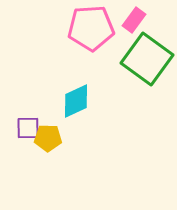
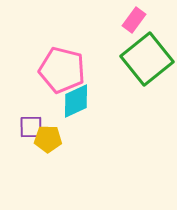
pink pentagon: moved 29 px left, 42 px down; rotated 18 degrees clockwise
green square: rotated 15 degrees clockwise
purple square: moved 3 px right, 1 px up
yellow pentagon: moved 1 px down
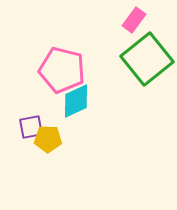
purple square: rotated 10 degrees counterclockwise
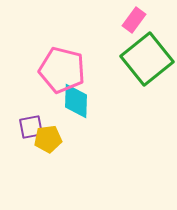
cyan diamond: rotated 63 degrees counterclockwise
yellow pentagon: rotated 8 degrees counterclockwise
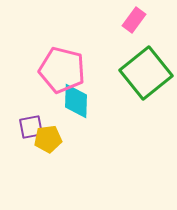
green square: moved 1 px left, 14 px down
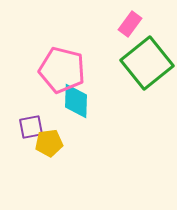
pink rectangle: moved 4 px left, 4 px down
green square: moved 1 px right, 10 px up
yellow pentagon: moved 1 px right, 4 px down
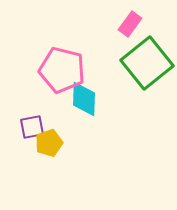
cyan diamond: moved 8 px right, 2 px up
purple square: moved 1 px right
yellow pentagon: rotated 12 degrees counterclockwise
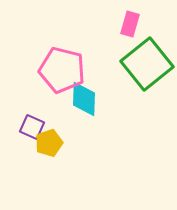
pink rectangle: rotated 20 degrees counterclockwise
green square: moved 1 px down
purple square: rotated 35 degrees clockwise
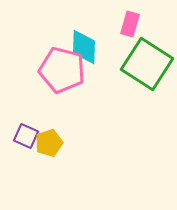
green square: rotated 18 degrees counterclockwise
cyan diamond: moved 52 px up
purple square: moved 6 px left, 9 px down
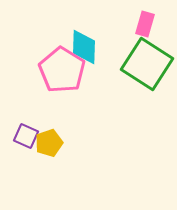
pink rectangle: moved 15 px right
pink pentagon: rotated 18 degrees clockwise
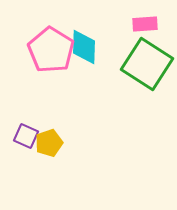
pink rectangle: rotated 70 degrees clockwise
pink pentagon: moved 11 px left, 20 px up
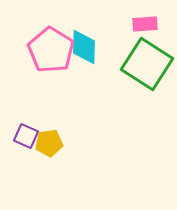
yellow pentagon: rotated 12 degrees clockwise
